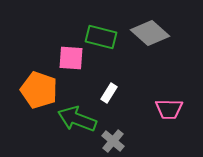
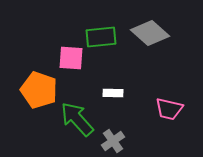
green rectangle: rotated 20 degrees counterclockwise
white rectangle: moved 4 px right; rotated 60 degrees clockwise
pink trapezoid: rotated 12 degrees clockwise
green arrow: rotated 27 degrees clockwise
gray cross: rotated 15 degrees clockwise
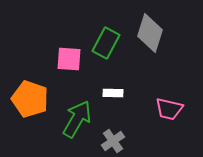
gray diamond: rotated 66 degrees clockwise
green rectangle: moved 5 px right, 6 px down; rotated 56 degrees counterclockwise
pink square: moved 2 px left, 1 px down
orange pentagon: moved 9 px left, 9 px down
green arrow: rotated 72 degrees clockwise
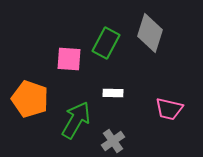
green arrow: moved 1 px left, 1 px down
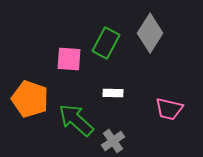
gray diamond: rotated 15 degrees clockwise
green arrow: rotated 78 degrees counterclockwise
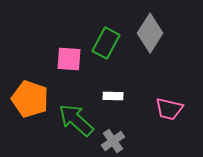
white rectangle: moved 3 px down
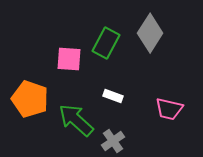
white rectangle: rotated 18 degrees clockwise
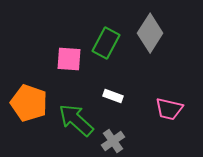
orange pentagon: moved 1 px left, 4 px down
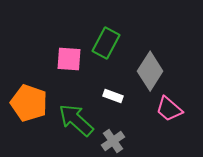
gray diamond: moved 38 px down
pink trapezoid: rotated 28 degrees clockwise
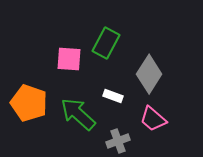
gray diamond: moved 1 px left, 3 px down
pink trapezoid: moved 16 px left, 10 px down
green arrow: moved 2 px right, 6 px up
gray cross: moved 5 px right; rotated 15 degrees clockwise
